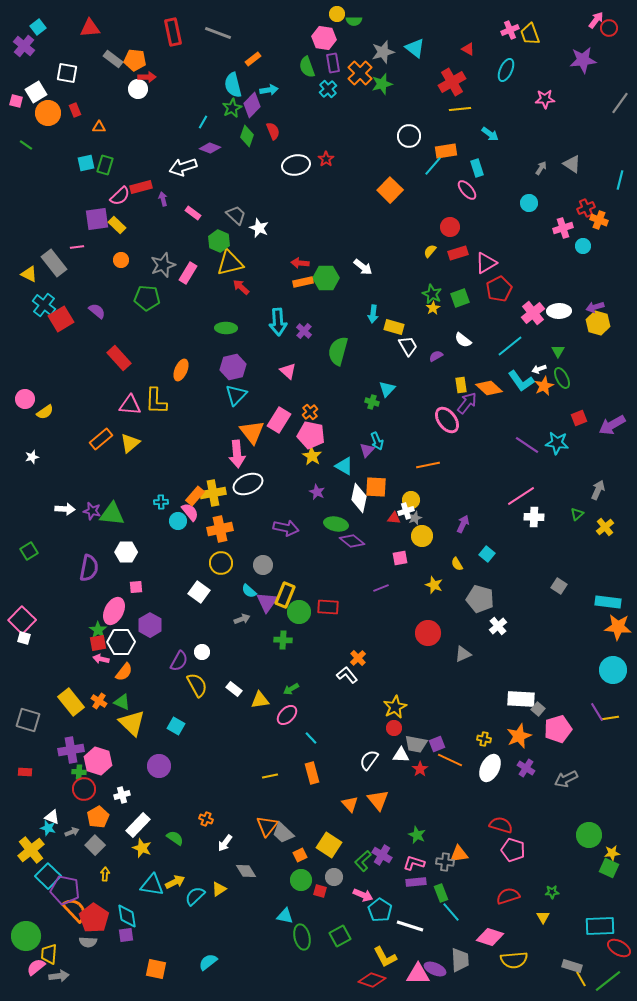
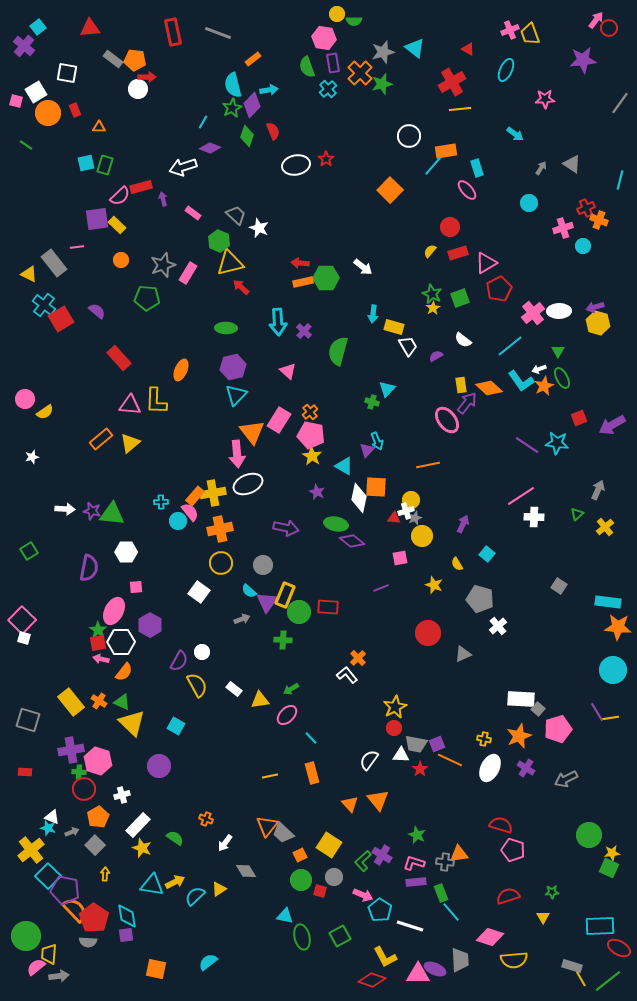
cyan arrow at (490, 134): moved 25 px right
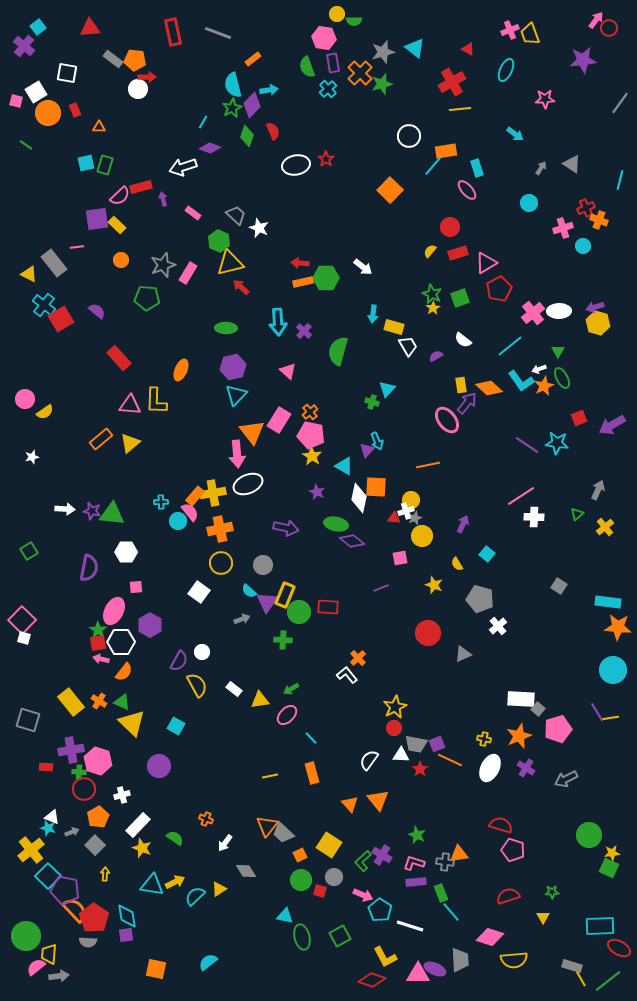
red rectangle at (25, 772): moved 21 px right, 5 px up
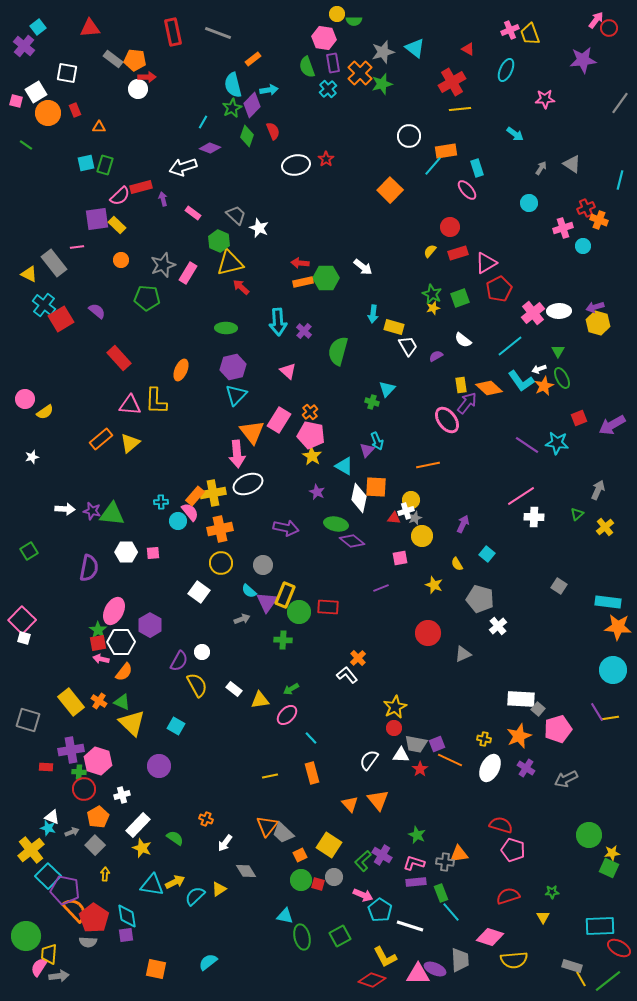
yellow star at (433, 308): rotated 16 degrees clockwise
pink square at (136, 587): moved 17 px right, 34 px up
red square at (320, 891): moved 2 px left, 7 px up
pink semicircle at (36, 967): moved 3 px right; rotated 18 degrees counterclockwise
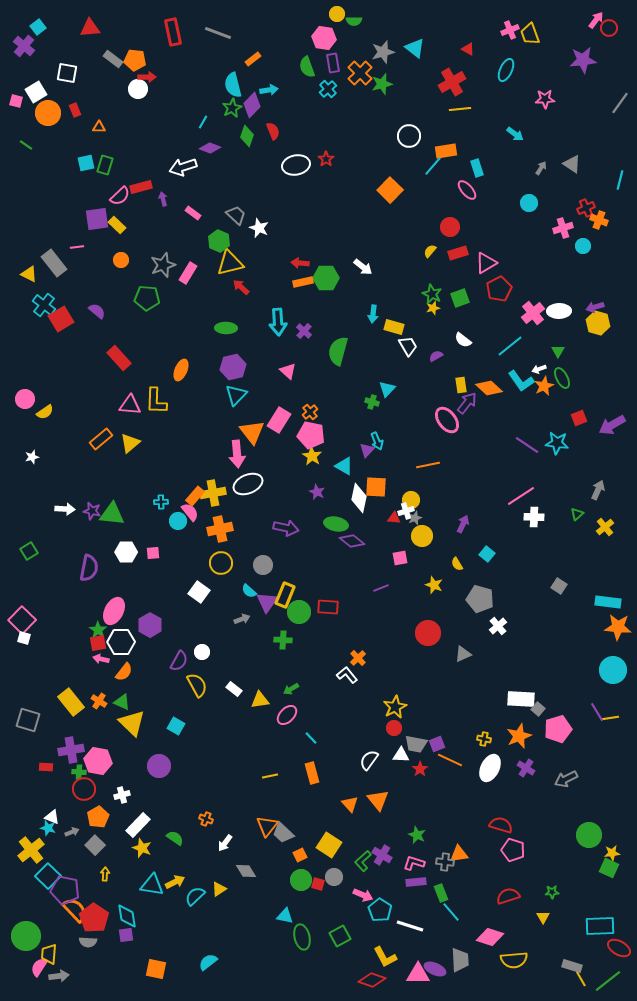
pink hexagon at (98, 761): rotated 8 degrees counterclockwise
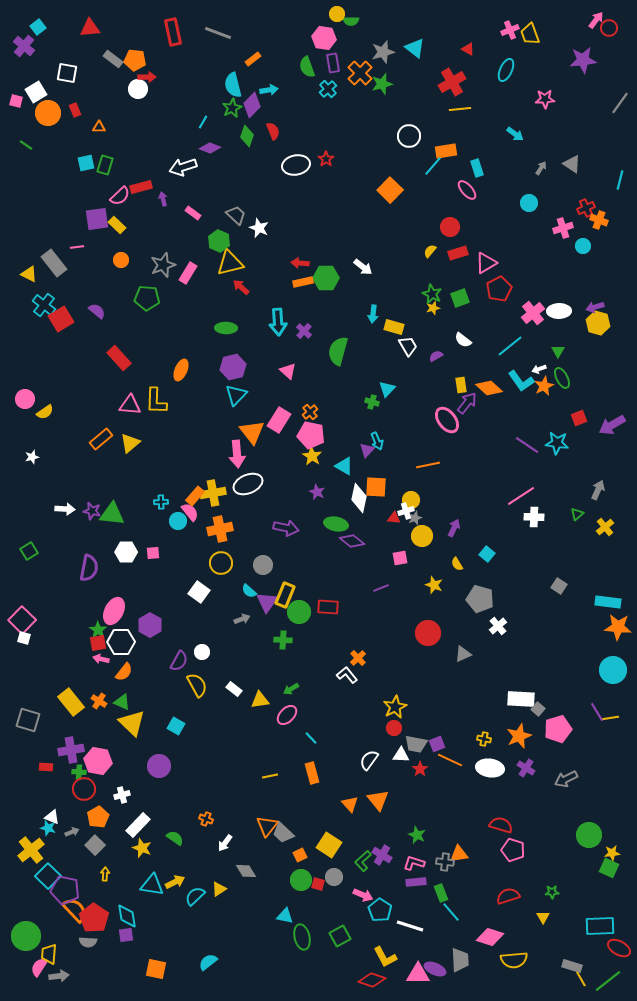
green semicircle at (354, 21): moved 3 px left
purple arrow at (463, 524): moved 9 px left, 4 px down
white ellipse at (490, 768): rotated 72 degrees clockwise
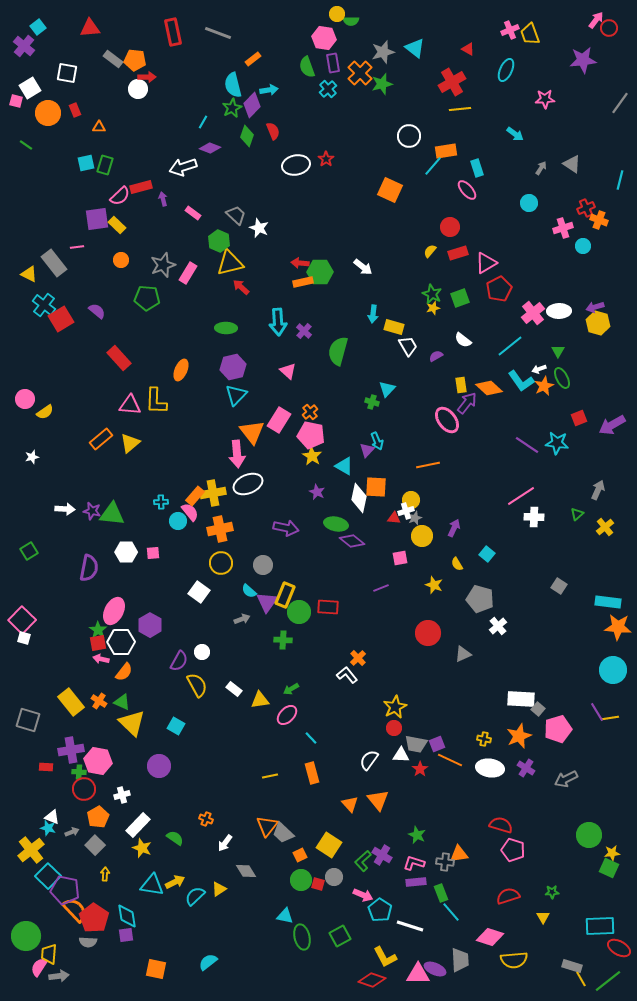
white square at (36, 92): moved 6 px left, 4 px up
orange square at (390, 190): rotated 20 degrees counterclockwise
green hexagon at (326, 278): moved 6 px left, 6 px up
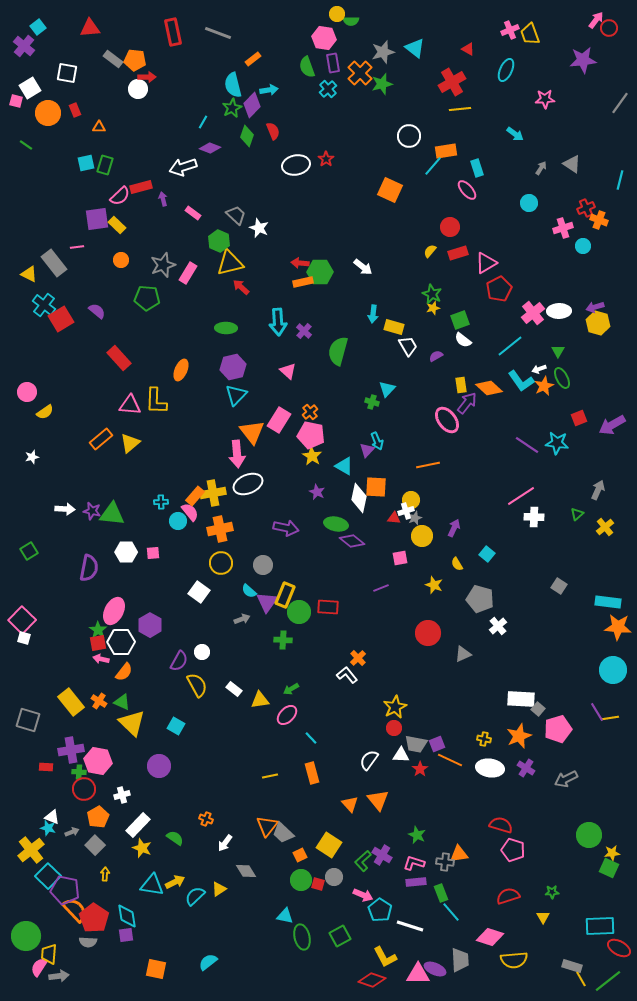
green square at (460, 298): moved 22 px down
pink circle at (25, 399): moved 2 px right, 7 px up
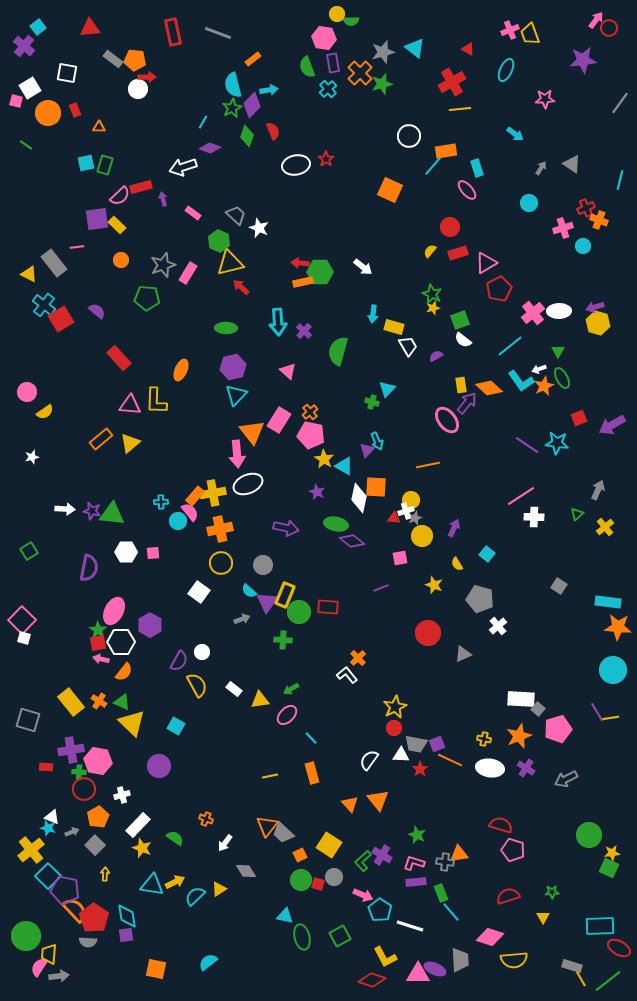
yellow star at (312, 456): moved 12 px right, 3 px down
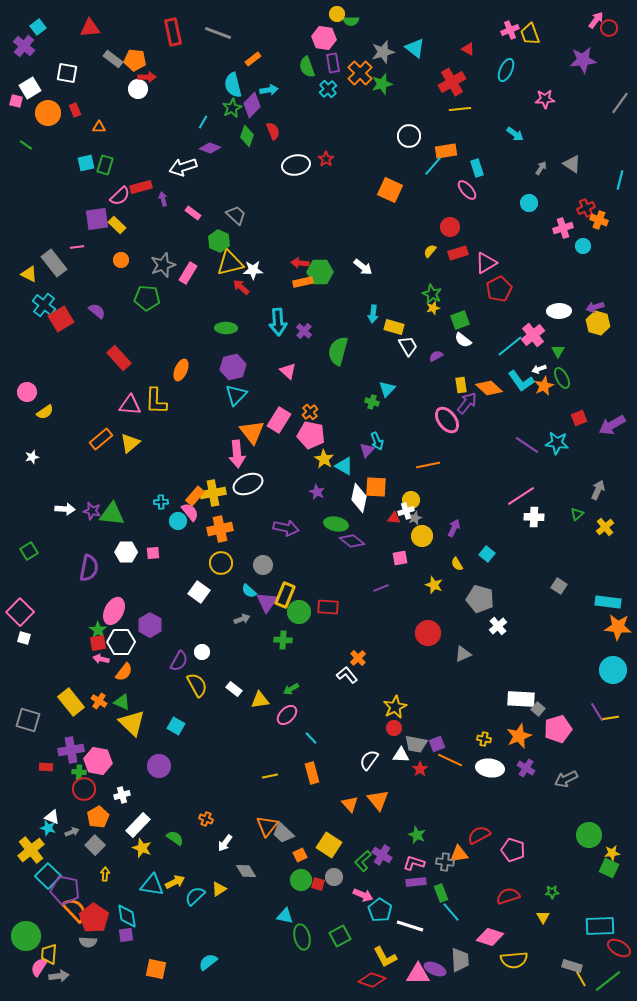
white star at (259, 228): moved 6 px left, 42 px down; rotated 24 degrees counterclockwise
pink cross at (533, 313): moved 22 px down
pink square at (22, 620): moved 2 px left, 8 px up
red semicircle at (501, 825): moved 22 px left, 10 px down; rotated 45 degrees counterclockwise
